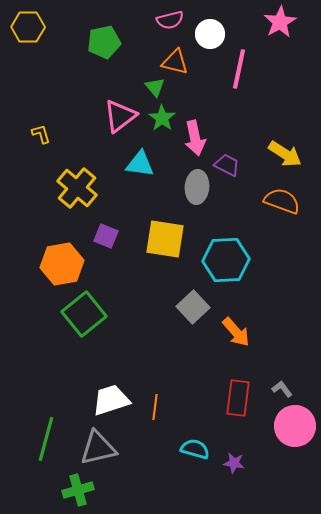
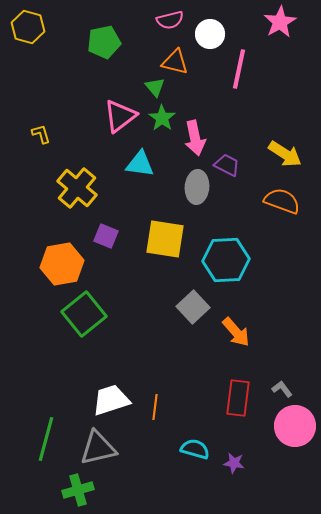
yellow hexagon: rotated 16 degrees clockwise
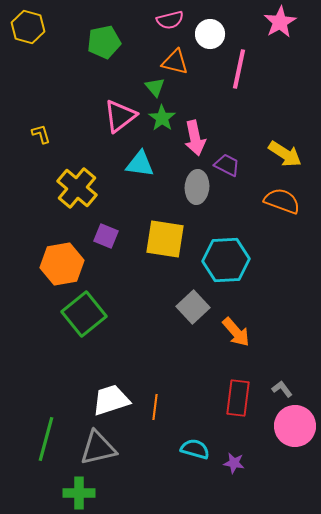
green cross: moved 1 px right, 3 px down; rotated 16 degrees clockwise
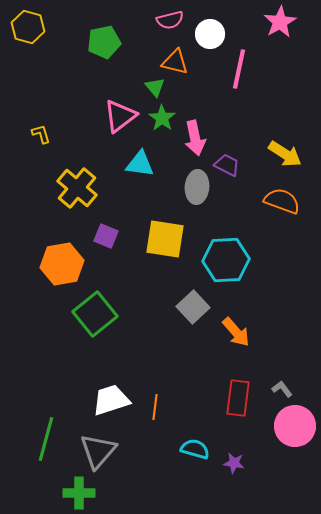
green square: moved 11 px right
gray triangle: moved 3 px down; rotated 36 degrees counterclockwise
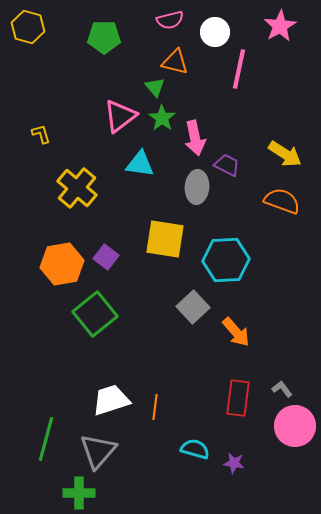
pink star: moved 4 px down
white circle: moved 5 px right, 2 px up
green pentagon: moved 5 px up; rotated 12 degrees clockwise
purple square: moved 21 px down; rotated 15 degrees clockwise
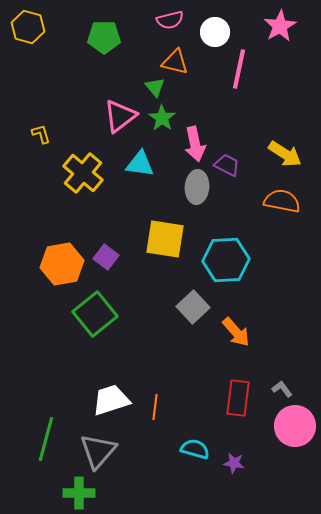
pink arrow: moved 6 px down
yellow cross: moved 6 px right, 15 px up
orange semicircle: rotated 9 degrees counterclockwise
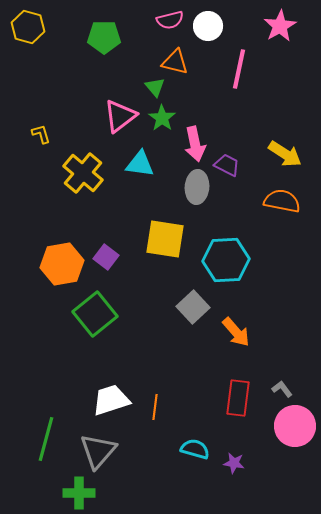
white circle: moved 7 px left, 6 px up
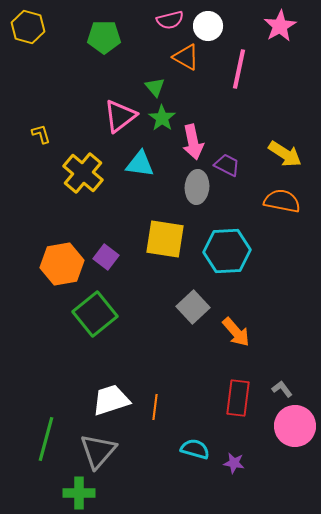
orange triangle: moved 11 px right, 5 px up; rotated 16 degrees clockwise
pink arrow: moved 2 px left, 2 px up
cyan hexagon: moved 1 px right, 9 px up
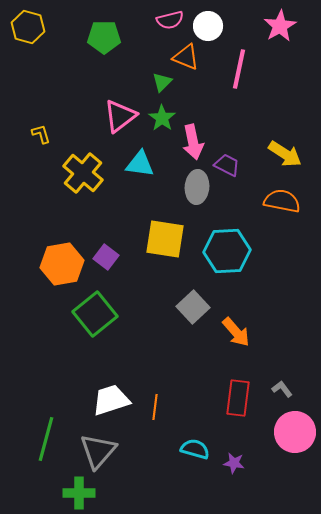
orange triangle: rotated 8 degrees counterclockwise
green triangle: moved 7 px right, 5 px up; rotated 25 degrees clockwise
pink circle: moved 6 px down
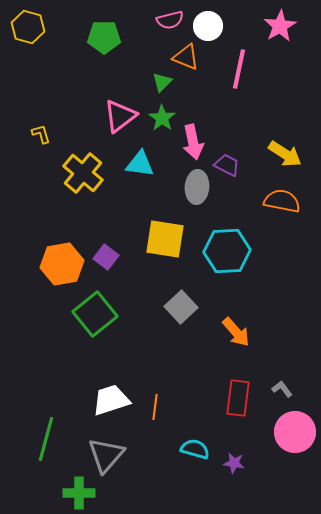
gray square: moved 12 px left
gray triangle: moved 8 px right, 4 px down
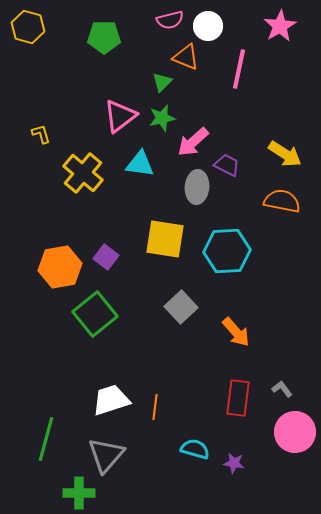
green star: rotated 24 degrees clockwise
pink arrow: rotated 60 degrees clockwise
orange hexagon: moved 2 px left, 3 px down
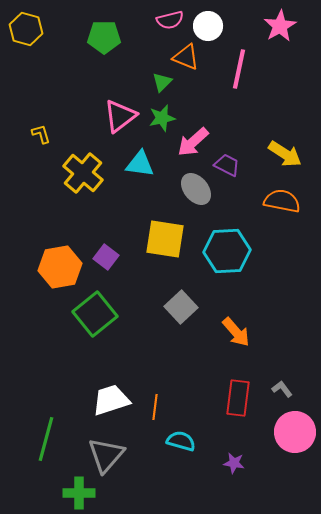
yellow hexagon: moved 2 px left, 2 px down
gray ellipse: moved 1 px left, 2 px down; rotated 44 degrees counterclockwise
cyan semicircle: moved 14 px left, 8 px up
